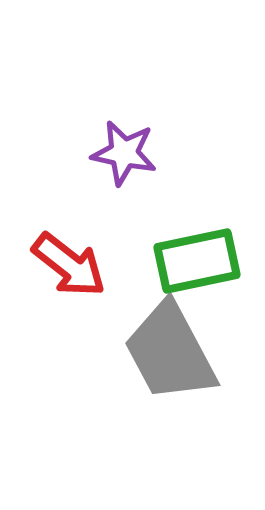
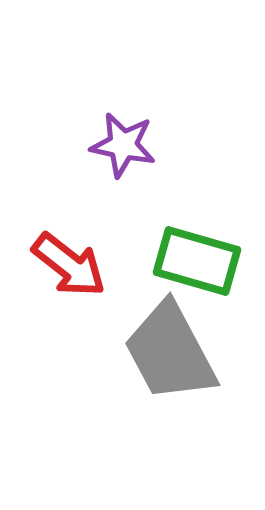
purple star: moved 1 px left, 8 px up
green rectangle: rotated 28 degrees clockwise
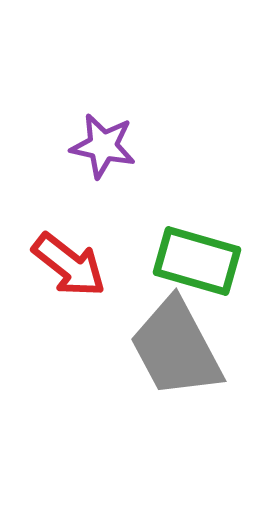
purple star: moved 20 px left, 1 px down
gray trapezoid: moved 6 px right, 4 px up
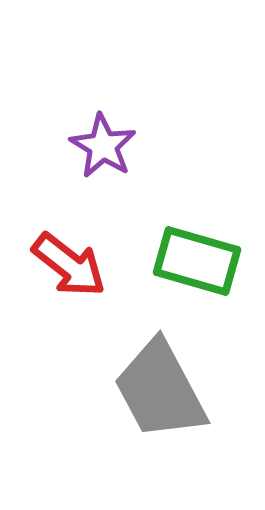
purple star: rotated 20 degrees clockwise
gray trapezoid: moved 16 px left, 42 px down
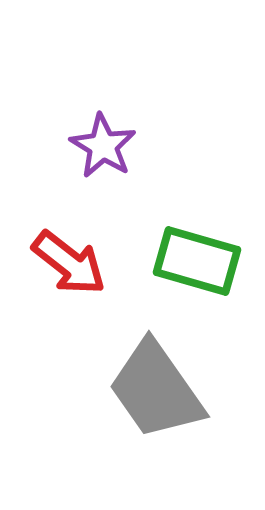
red arrow: moved 2 px up
gray trapezoid: moved 4 px left; rotated 7 degrees counterclockwise
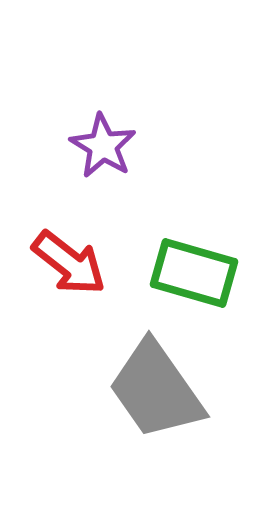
green rectangle: moved 3 px left, 12 px down
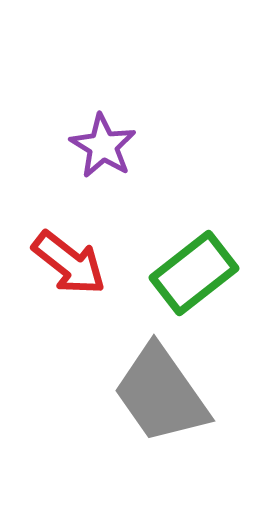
green rectangle: rotated 54 degrees counterclockwise
gray trapezoid: moved 5 px right, 4 px down
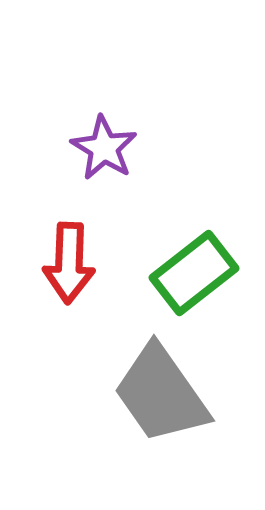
purple star: moved 1 px right, 2 px down
red arrow: rotated 54 degrees clockwise
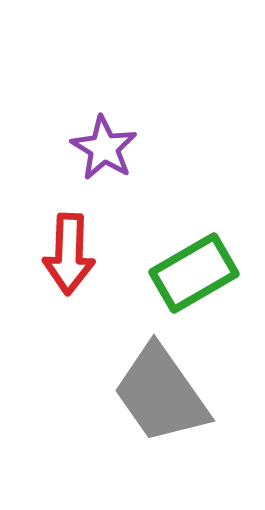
red arrow: moved 9 px up
green rectangle: rotated 8 degrees clockwise
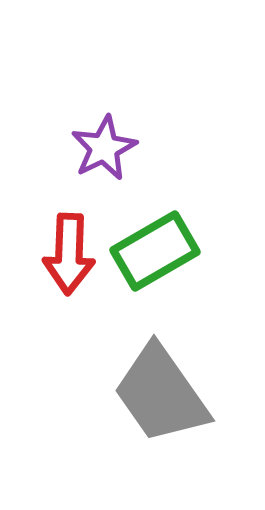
purple star: rotated 14 degrees clockwise
green rectangle: moved 39 px left, 22 px up
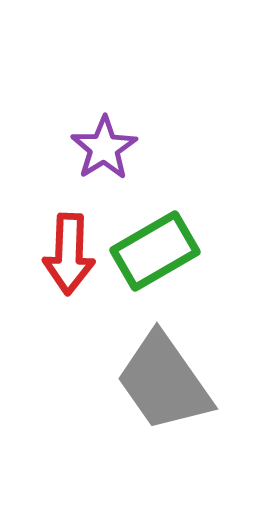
purple star: rotated 6 degrees counterclockwise
gray trapezoid: moved 3 px right, 12 px up
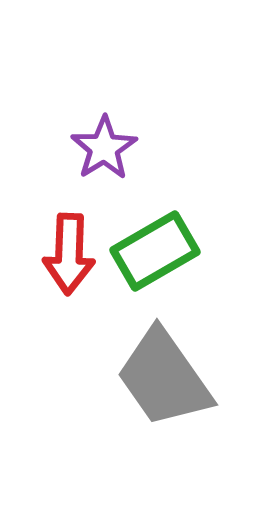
gray trapezoid: moved 4 px up
